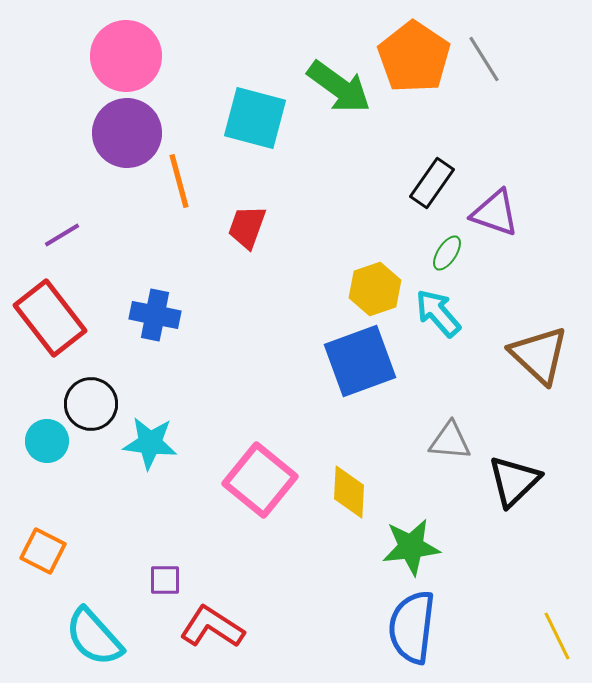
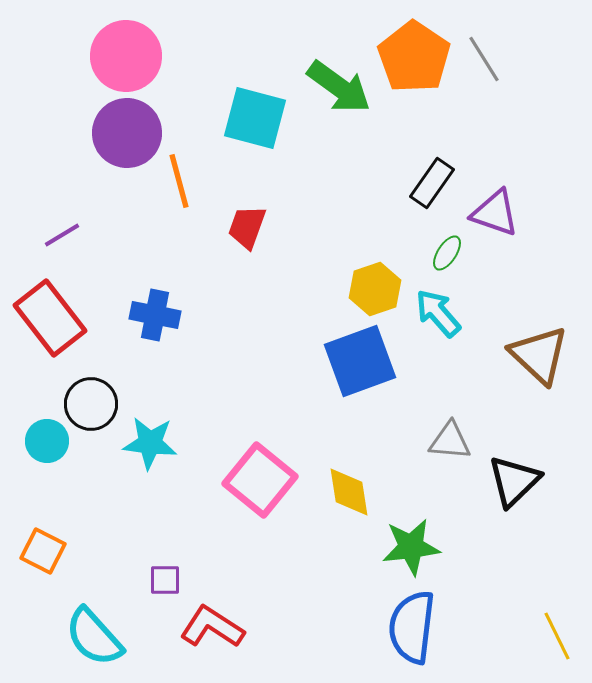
yellow diamond: rotated 12 degrees counterclockwise
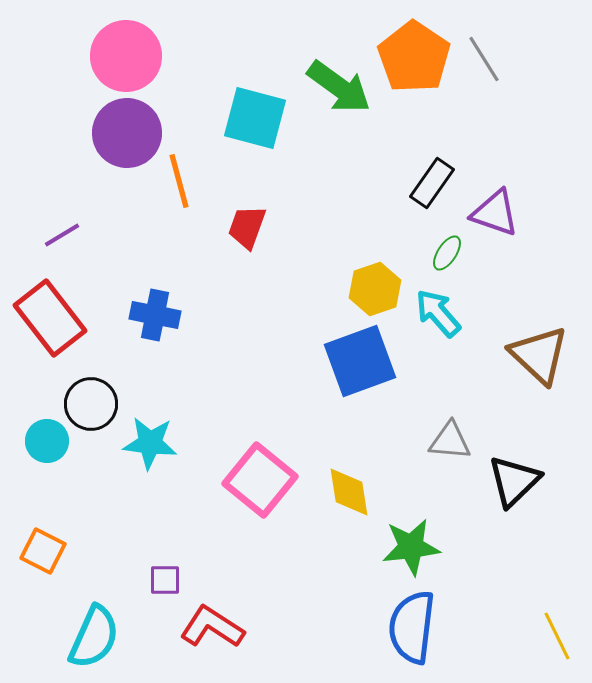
cyan semicircle: rotated 114 degrees counterclockwise
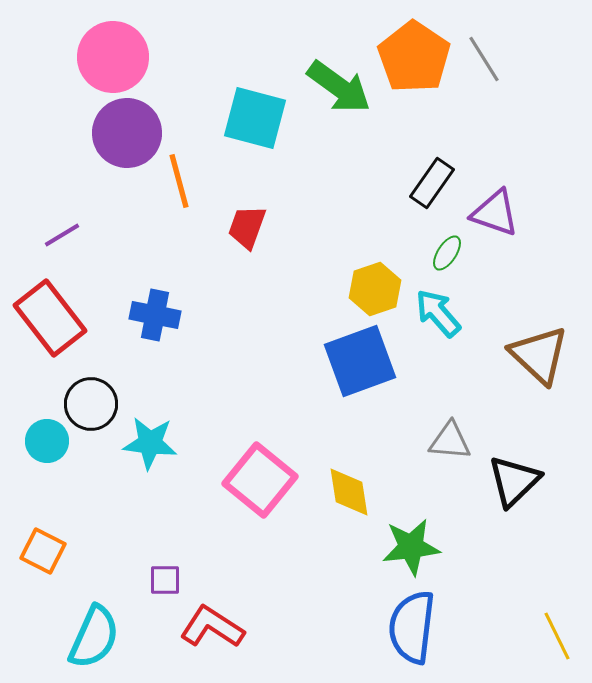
pink circle: moved 13 px left, 1 px down
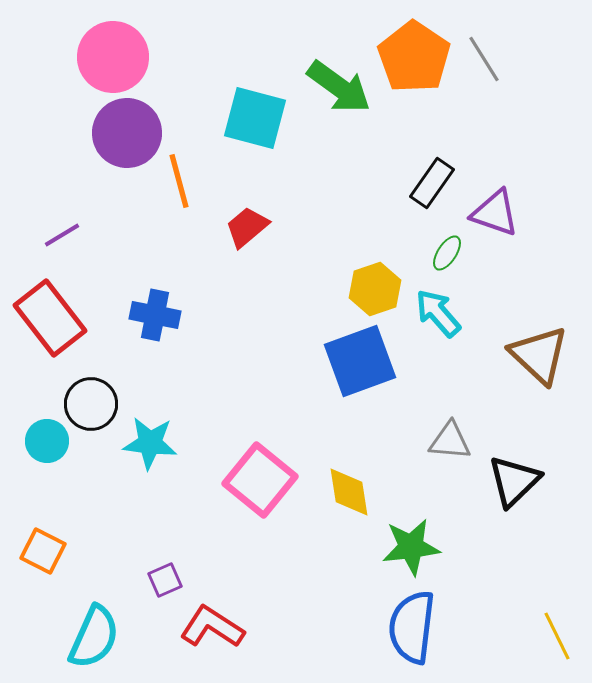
red trapezoid: rotated 30 degrees clockwise
purple square: rotated 24 degrees counterclockwise
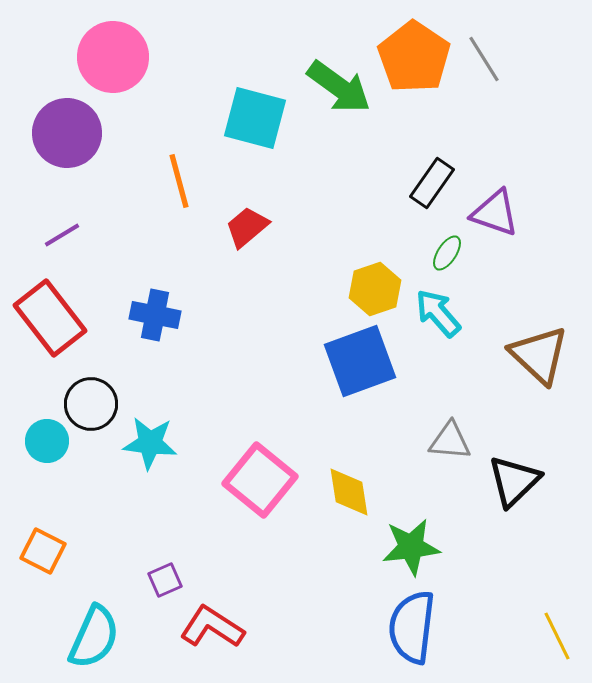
purple circle: moved 60 px left
